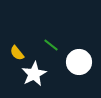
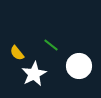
white circle: moved 4 px down
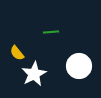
green line: moved 13 px up; rotated 42 degrees counterclockwise
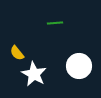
green line: moved 4 px right, 9 px up
white star: rotated 15 degrees counterclockwise
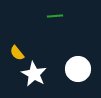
green line: moved 7 px up
white circle: moved 1 px left, 3 px down
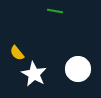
green line: moved 5 px up; rotated 14 degrees clockwise
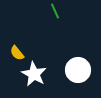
green line: rotated 56 degrees clockwise
white circle: moved 1 px down
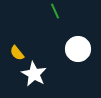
white circle: moved 21 px up
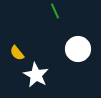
white star: moved 2 px right, 1 px down
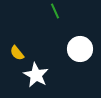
white circle: moved 2 px right
